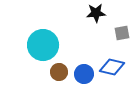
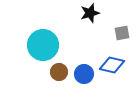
black star: moved 6 px left; rotated 12 degrees counterclockwise
blue diamond: moved 2 px up
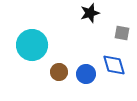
gray square: rotated 21 degrees clockwise
cyan circle: moved 11 px left
blue diamond: moved 2 px right; rotated 60 degrees clockwise
blue circle: moved 2 px right
